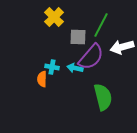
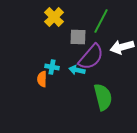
green line: moved 4 px up
cyan arrow: moved 2 px right, 2 px down
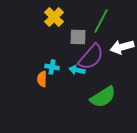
green semicircle: rotated 72 degrees clockwise
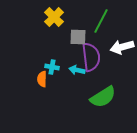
purple semicircle: rotated 48 degrees counterclockwise
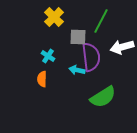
cyan cross: moved 4 px left, 11 px up; rotated 24 degrees clockwise
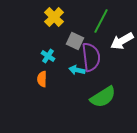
gray square: moved 3 px left, 4 px down; rotated 24 degrees clockwise
white arrow: moved 6 px up; rotated 15 degrees counterclockwise
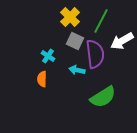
yellow cross: moved 16 px right
purple semicircle: moved 4 px right, 3 px up
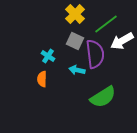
yellow cross: moved 5 px right, 3 px up
green line: moved 5 px right, 3 px down; rotated 25 degrees clockwise
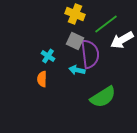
yellow cross: rotated 24 degrees counterclockwise
white arrow: moved 1 px up
purple semicircle: moved 5 px left
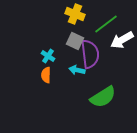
orange semicircle: moved 4 px right, 4 px up
